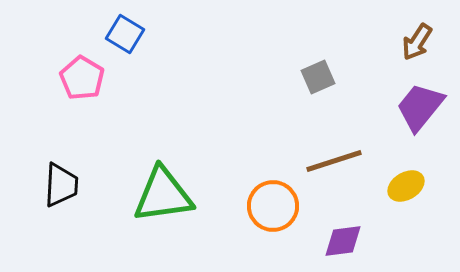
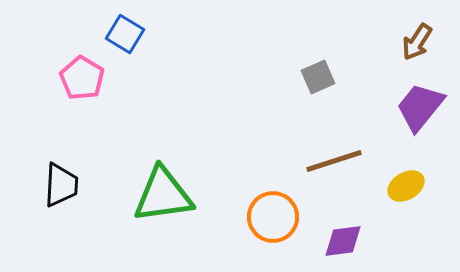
orange circle: moved 11 px down
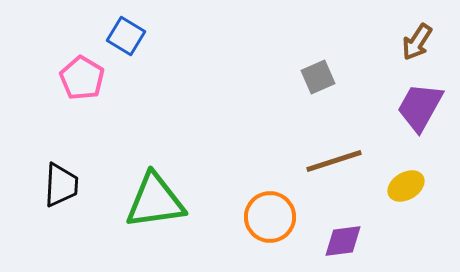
blue square: moved 1 px right, 2 px down
purple trapezoid: rotated 10 degrees counterclockwise
green triangle: moved 8 px left, 6 px down
orange circle: moved 3 px left
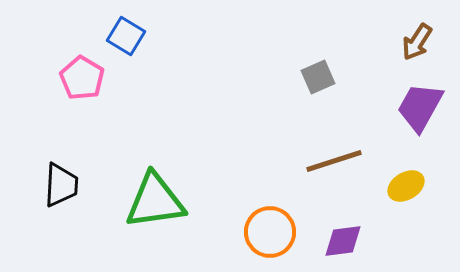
orange circle: moved 15 px down
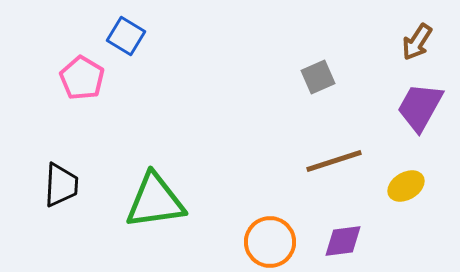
orange circle: moved 10 px down
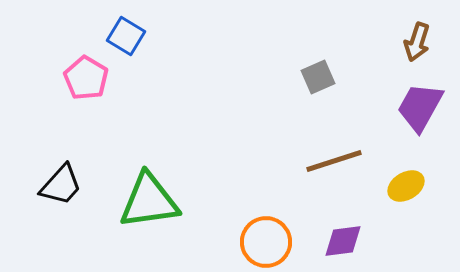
brown arrow: rotated 15 degrees counterclockwise
pink pentagon: moved 4 px right
black trapezoid: rotated 39 degrees clockwise
green triangle: moved 6 px left
orange circle: moved 4 px left
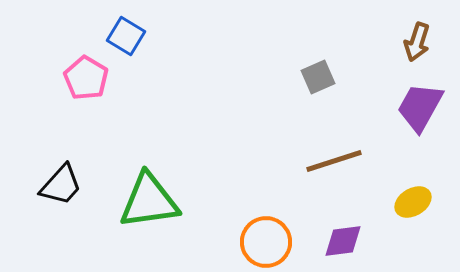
yellow ellipse: moved 7 px right, 16 px down
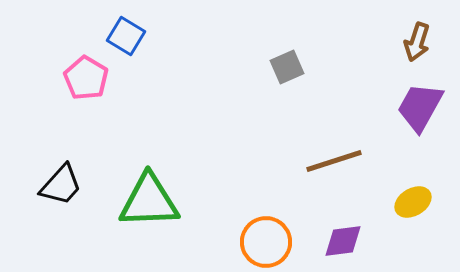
gray square: moved 31 px left, 10 px up
green triangle: rotated 6 degrees clockwise
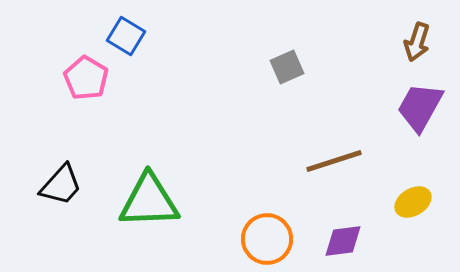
orange circle: moved 1 px right, 3 px up
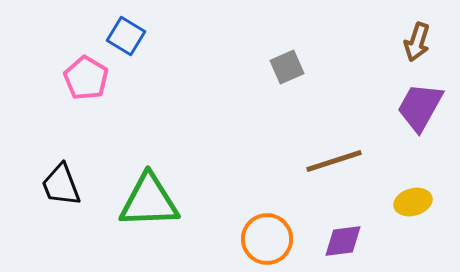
black trapezoid: rotated 117 degrees clockwise
yellow ellipse: rotated 15 degrees clockwise
